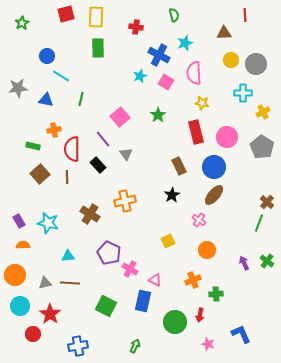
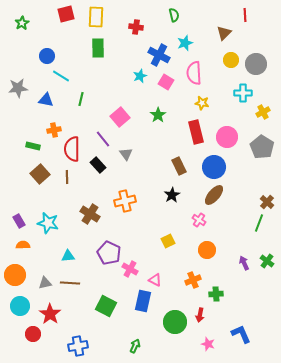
brown triangle at (224, 33): rotated 42 degrees counterclockwise
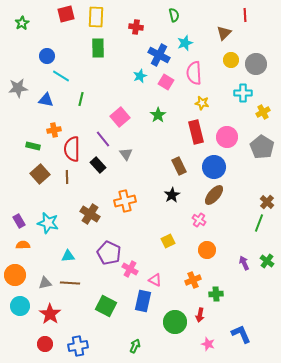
red circle at (33, 334): moved 12 px right, 10 px down
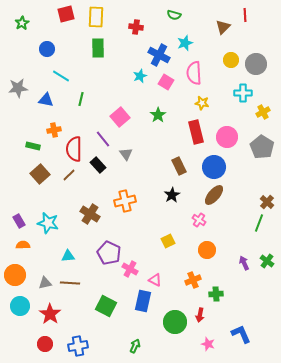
green semicircle at (174, 15): rotated 120 degrees clockwise
brown triangle at (224, 33): moved 1 px left, 6 px up
blue circle at (47, 56): moved 7 px up
red semicircle at (72, 149): moved 2 px right
brown line at (67, 177): moved 2 px right, 2 px up; rotated 48 degrees clockwise
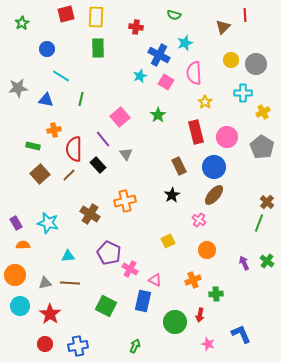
yellow star at (202, 103): moved 3 px right, 1 px up; rotated 24 degrees clockwise
purple rectangle at (19, 221): moved 3 px left, 2 px down
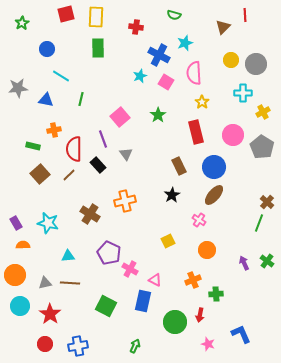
yellow star at (205, 102): moved 3 px left
pink circle at (227, 137): moved 6 px right, 2 px up
purple line at (103, 139): rotated 18 degrees clockwise
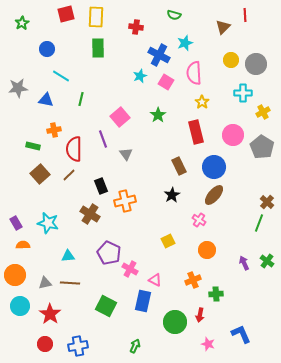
black rectangle at (98, 165): moved 3 px right, 21 px down; rotated 21 degrees clockwise
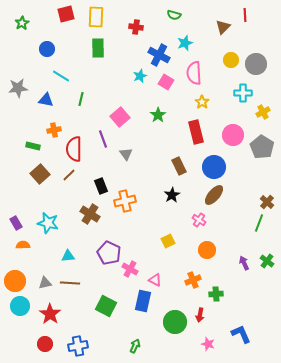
orange circle at (15, 275): moved 6 px down
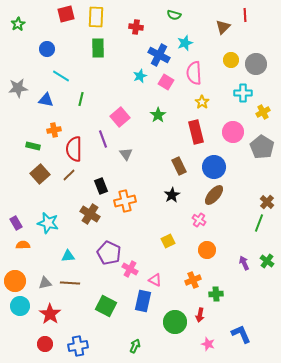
green star at (22, 23): moved 4 px left, 1 px down
pink circle at (233, 135): moved 3 px up
